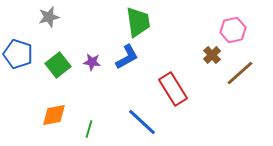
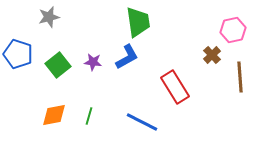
purple star: moved 1 px right
brown line: moved 4 px down; rotated 52 degrees counterclockwise
red rectangle: moved 2 px right, 2 px up
blue line: rotated 16 degrees counterclockwise
green line: moved 13 px up
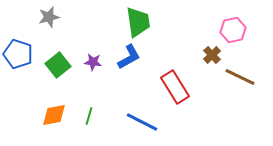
blue L-shape: moved 2 px right
brown line: rotated 60 degrees counterclockwise
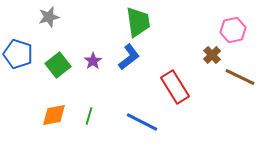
blue L-shape: rotated 8 degrees counterclockwise
purple star: moved 1 px up; rotated 30 degrees clockwise
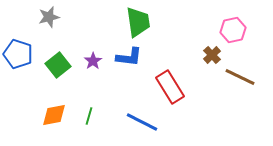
blue L-shape: rotated 44 degrees clockwise
red rectangle: moved 5 px left
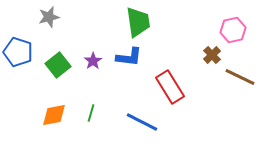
blue pentagon: moved 2 px up
green line: moved 2 px right, 3 px up
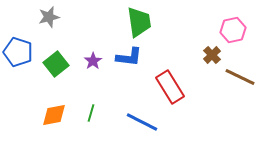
green trapezoid: moved 1 px right
green square: moved 2 px left, 1 px up
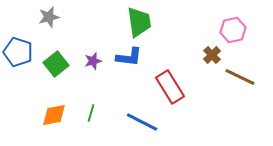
purple star: rotated 18 degrees clockwise
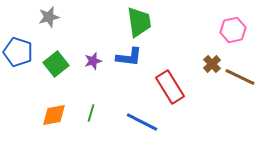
brown cross: moved 9 px down
